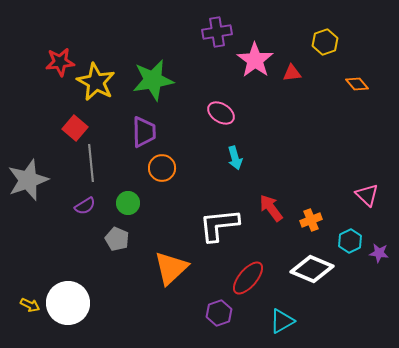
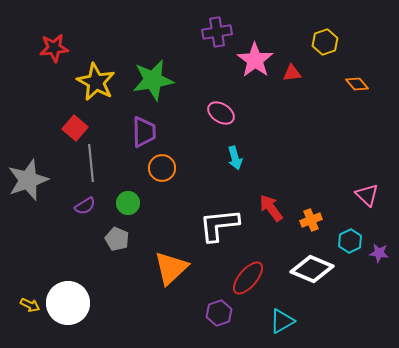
red star: moved 6 px left, 14 px up
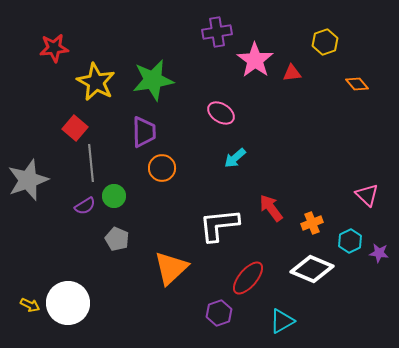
cyan arrow: rotated 65 degrees clockwise
green circle: moved 14 px left, 7 px up
orange cross: moved 1 px right, 3 px down
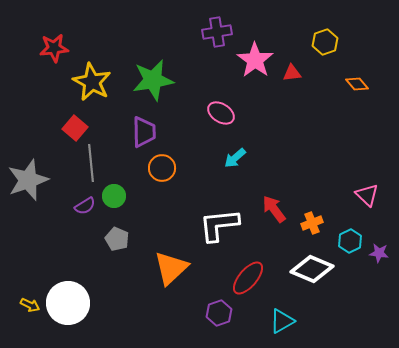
yellow star: moved 4 px left
red arrow: moved 3 px right, 1 px down
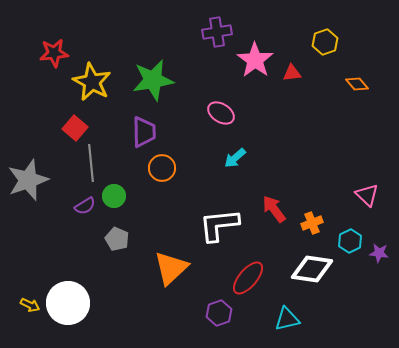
red star: moved 5 px down
white diamond: rotated 15 degrees counterclockwise
cyan triangle: moved 5 px right, 2 px up; rotated 16 degrees clockwise
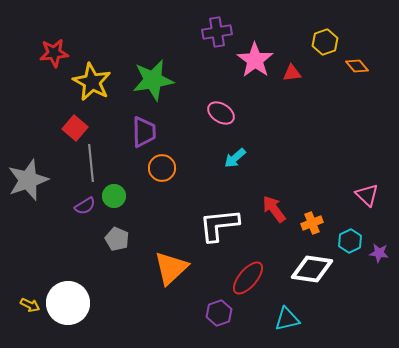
orange diamond: moved 18 px up
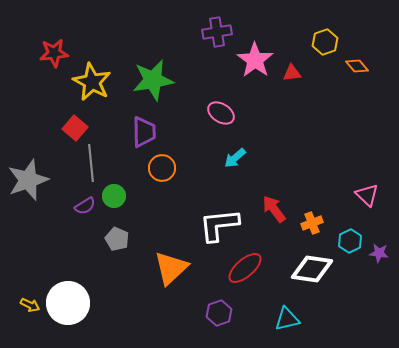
red ellipse: moved 3 px left, 10 px up; rotated 9 degrees clockwise
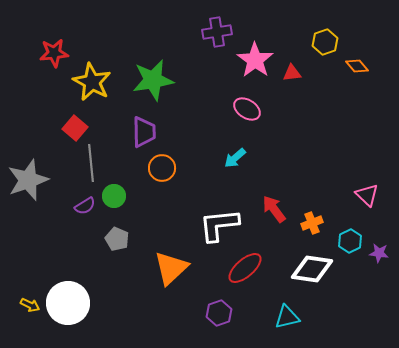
pink ellipse: moved 26 px right, 4 px up
cyan triangle: moved 2 px up
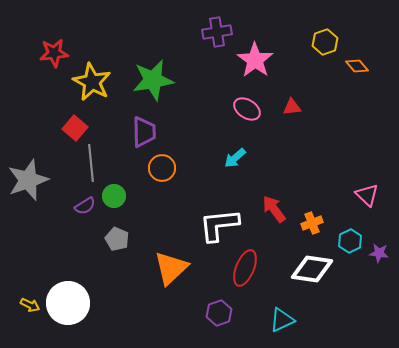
red triangle: moved 34 px down
red ellipse: rotated 27 degrees counterclockwise
cyan triangle: moved 5 px left, 3 px down; rotated 12 degrees counterclockwise
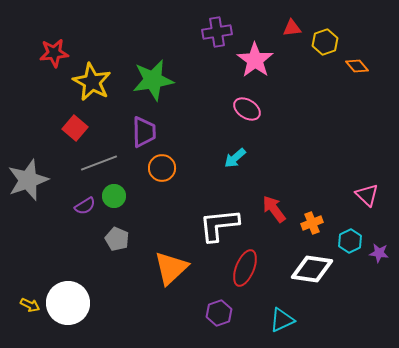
red triangle: moved 79 px up
gray line: moved 8 px right; rotated 75 degrees clockwise
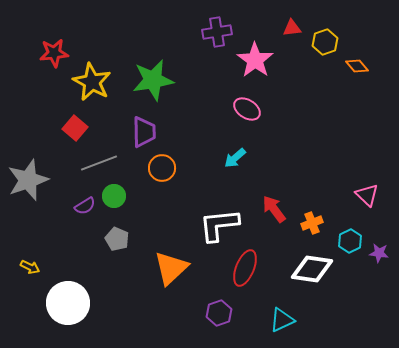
yellow arrow: moved 38 px up
